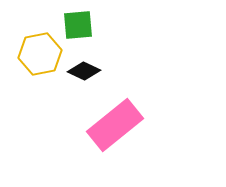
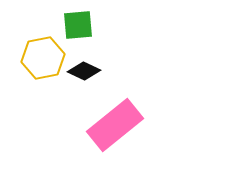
yellow hexagon: moved 3 px right, 4 px down
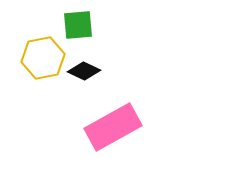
pink rectangle: moved 2 px left, 2 px down; rotated 10 degrees clockwise
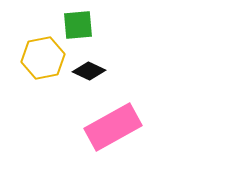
black diamond: moved 5 px right
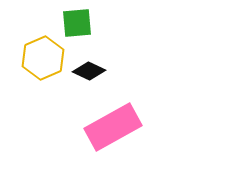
green square: moved 1 px left, 2 px up
yellow hexagon: rotated 12 degrees counterclockwise
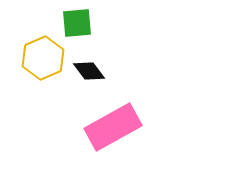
black diamond: rotated 28 degrees clockwise
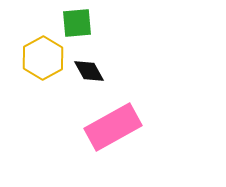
yellow hexagon: rotated 6 degrees counterclockwise
black diamond: rotated 8 degrees clockwise
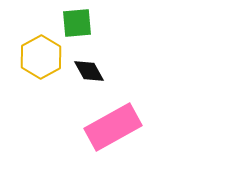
yellow hexagon: moved 2 px left, 1 px up
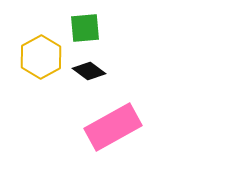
green square: moved 8 px right, 5 px down
black diamond: rotated 24 degrees counterclockwise
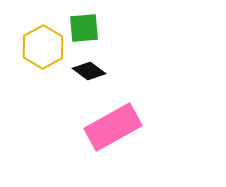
green square: moved 1 px left
yellow hexagon: moved 2 px right, 10 px up
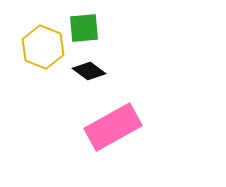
yellow hexagon: rotated 9 degrees counterclockwise
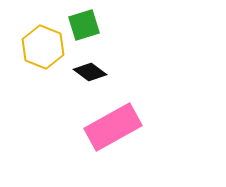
green square: moved 3 px up; rotated 12 degrees counterclockwise
black diamond: moved 1 px right, 1 px down
